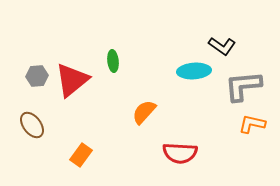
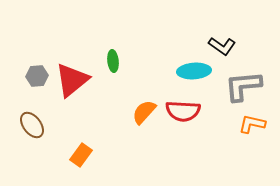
red semicircle: moved 3 px right, 42 px up
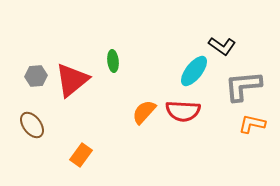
cyan ellipse: rotated 48 degrees counterclockwise
gray hexagon: moved 1 px left
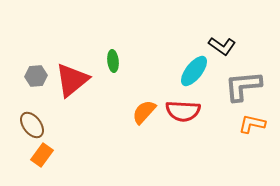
orange rectangle: moved 39 px left
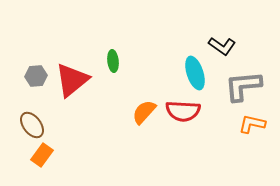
cyan ellipse: moved 1 px right, 2 px down; rotated 56 degrees counterclockwise
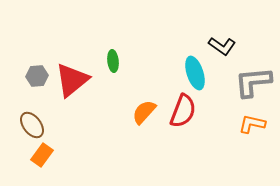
gray hexagon: moved 1 px right
gray L-shape: moved 10 px right, 4 px up
red semicircle: rotated 72 degrees counterclockwise
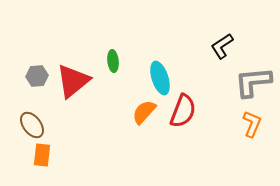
black L-shape: rotated 112 degrees clockwise
cyan ellipse: moved 35 px left, 5 px down
red triangle: moved 1 px right, 1 px down
orange L-shape: rotated 100 degrees clockwise
orange rectangle: rotated 30 degrees counterclockwise
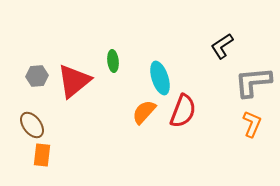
red triangle: moved 1 px right
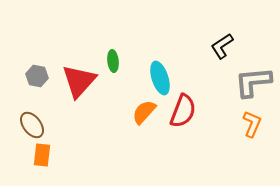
gray hexagon: rotated 15 degrees clockwise
red triangle: moved 5 px right; rotated 9 degrees counterclockwise
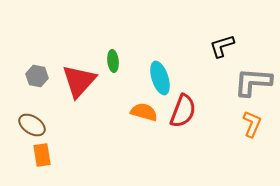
black L-shape: rotated 16 degrees clockwise
gray L-shape: rotated 9 degrees clockwise
orange semicircle: rotated 64 degrees clockwise
brown ellipse: rotated 20 degrees counterclockwise
orange rectangle: rotated 15 degrees counterclockwise
